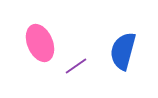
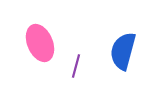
purple line: rotated 40 degrees counterclockwise
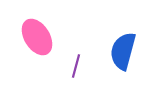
pink ellipse: moved 3 px left, 6 px up; rotated 9 degrees counterclockwise
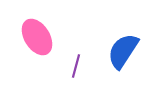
blue semicircle: rotated 18 degrees clockwise
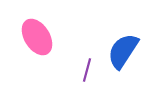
purple line: moved 11 px right, 4 px down
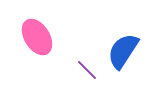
purple line: rotated 60 degrees counterclockwise
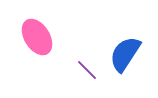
blue semicircle: moved 2 px right, 3 px down
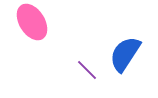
pink ellipse: moved 5 px left, 15 px up
